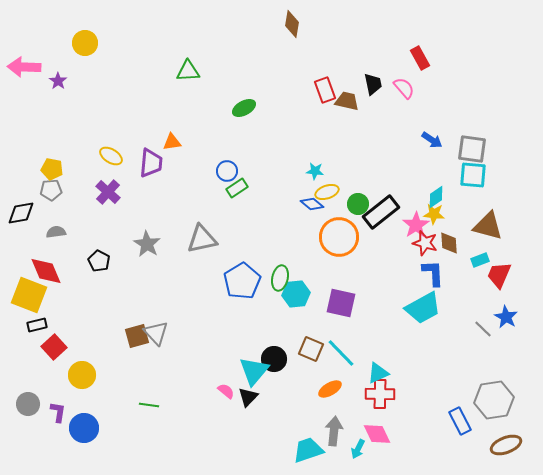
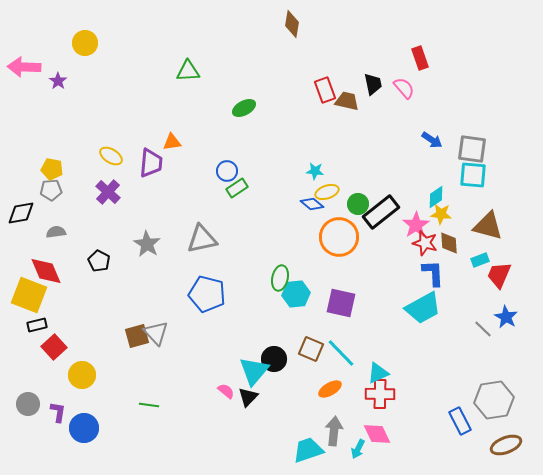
red rectangle at (420, 58): rotated 10 degrees clockwise
yellow star at (434, 214): moved 7 px right
blue pentagon at (242, 281): moved 35 px left, 13 px down; rotated 27 degrees counterclockwise
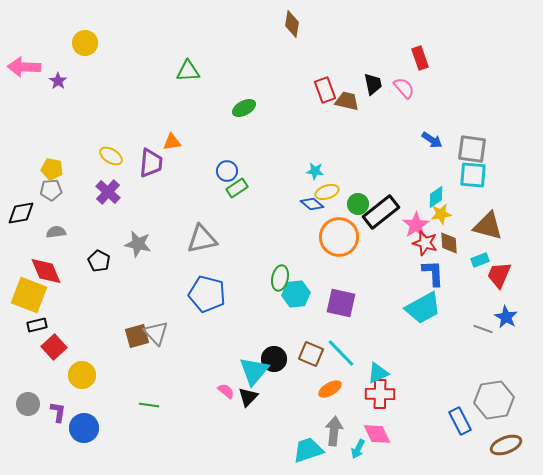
yellow star at (441, 214): rotated 15 degrees counterclockwise
gray star at (147, 244): moved 9 px left; rotated 20 degrees counterclockwise
gray line at (483, 329): rotated 24 degrees counterclockwise
brown square at (311, 349): moved 5 px down
